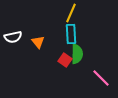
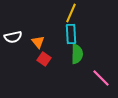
red square: moved 21 px left, 1 px up
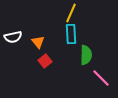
green semicircle: moved 9 px right, 1 px down
red square: moved 1 px right, 2 px down; rotated 16 degrees clockwise
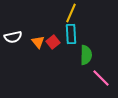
red square: moved 8 px right, 19 px up
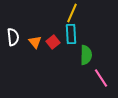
yellow line: moved 1 px right
white semicircle: rotated 84 degrees counterclockwise
orange triangle: moved 3 px left
pink line: rotated 12 degrees clockwise
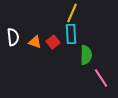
orange triangle: rotated 32 degrees counterclockwise
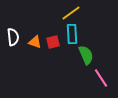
yellow line: moved 1 px left; rotated 30 degrees clockwise
cyan rectangle: moved 1 px right
red square: rotated 24 degrees clockwise
green semicircle: rotated 24 degrees counterclockwise
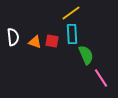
red square: moved 1 px left, 1 px up; rotated 24 degrees clockwise
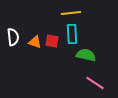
yellow line: rotated 30 degrees clockwise
green semicircle: rotated 54 degrees counterclockwise
pink line: moved 6 px left, 5 px down; rotated 24 degrees counterclockwise
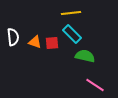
cyan rectangle: rotated 42 degrees counterclockwise
red square: moved 2 px down; rotated 16 degrees counterclockwise
green semicircle: moved 1 px left, 1 px down
pink line: moved 2 px down
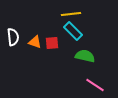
yellow line: moved 1 px down
cyan rectangle: moved 1 px right, 3 px up
